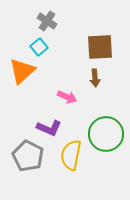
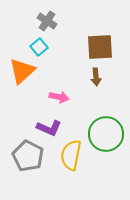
brown arrow: moved 1 px right, 1 px up
pink arrow: moved 8 px left; rotated 12 degrees counterclockwise
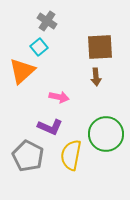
purple L-shape: moved 1 px right, 1 px up
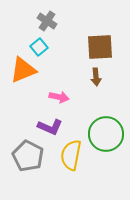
orange triangle: moved 1 px right, 1 px up; rotated 20 degrees clockwise
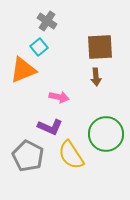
yellow semicircle: rotated 44 degrees counterclockwise
